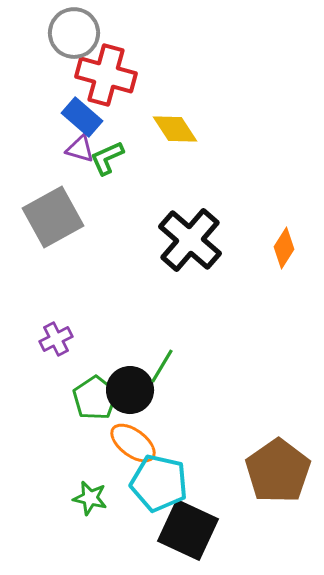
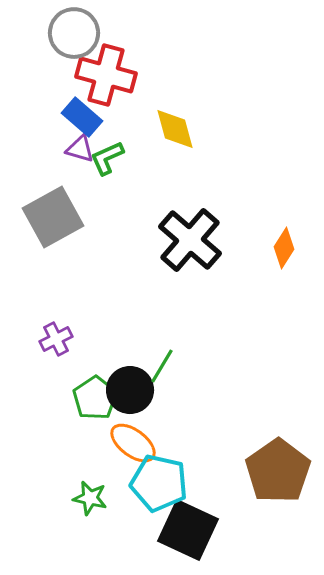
yellow diamond: rotated 18 degrees clockwise
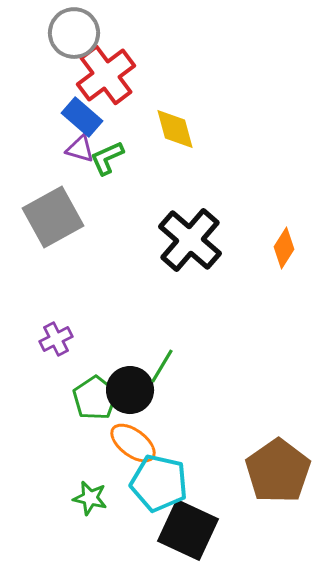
red cross: rotated 38 degrees clockwise
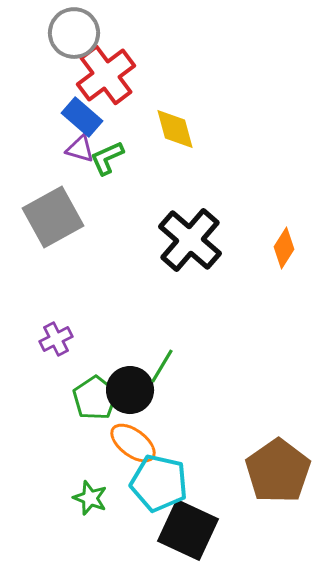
green star: rotated 8 degrees clockwise
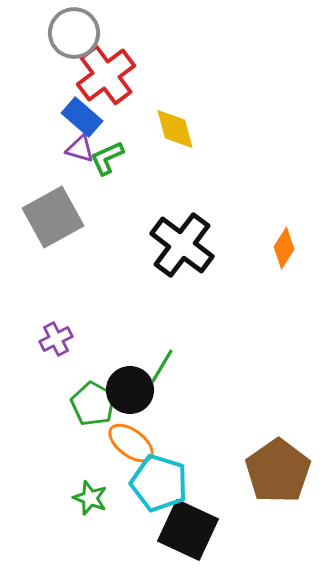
black cross: moved 8 px left, 5 px down; rotated 4 degrees counterclockwise
green pentagon: moved 2 px left, 6 px down; rotated 9 degrees counterclockwise
orange ellipse: moved 2 px left
cyan pentagon: rotated 4 degrees clockwise
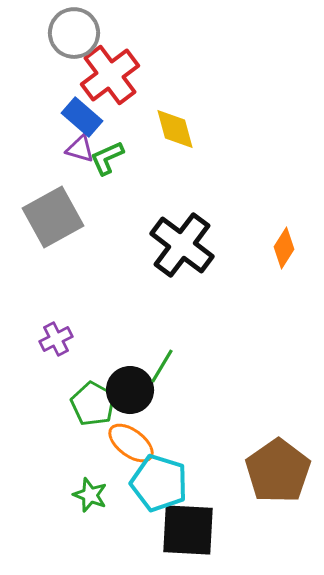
red cross: moved 4 px right
green star: moved 3 px up
black square: rotated 22 degrees counterclockwise
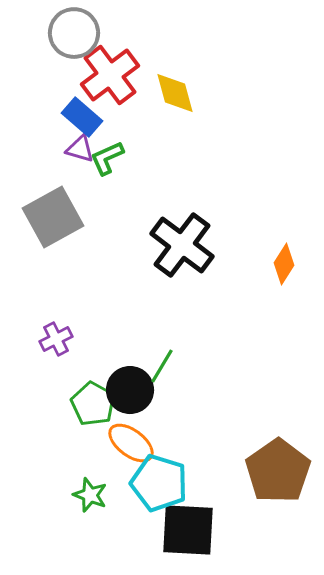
yellow diamond: moved 36 px up
orange diamond: moved 16 px down
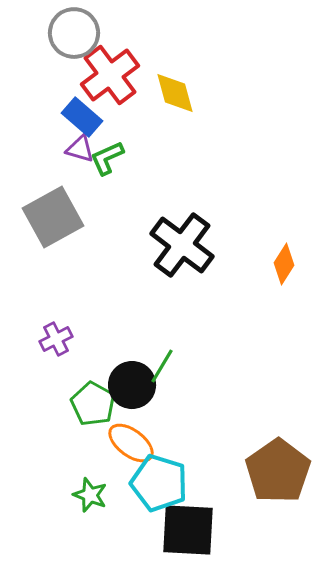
black circle: moved 2 px right, 5 px up
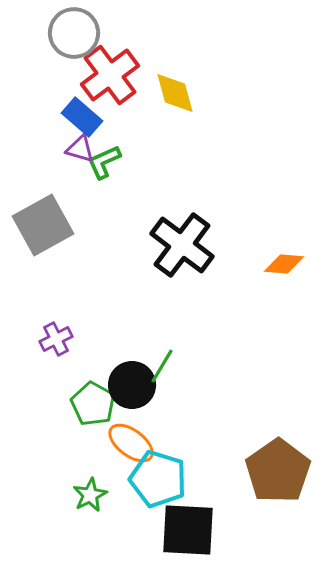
green L-shape: moved 3 px left, 4 px down
gray square: moved 10 px left, 8 px down
orange diamond: rotated 63 degrees clockwise
cyan pentagon: moved 1 px left, 4 px up
green star: rotated 24 degrees clockwise
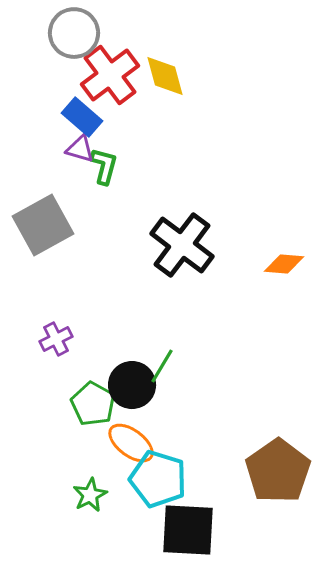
yellow diamond: moved 10 px left, 17 px up
green L-shape: moved 4 px down; rotated 129 degrees clockwise
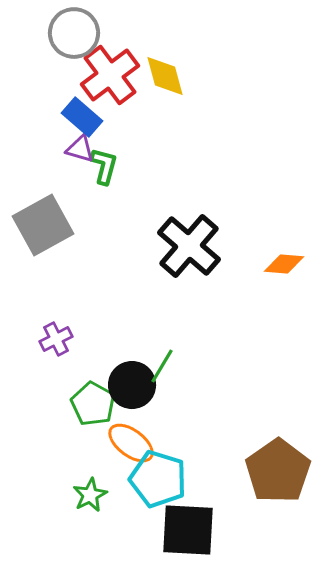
black cross: moved 7 px right, 1 px down; rotated 4 degrees clockwise
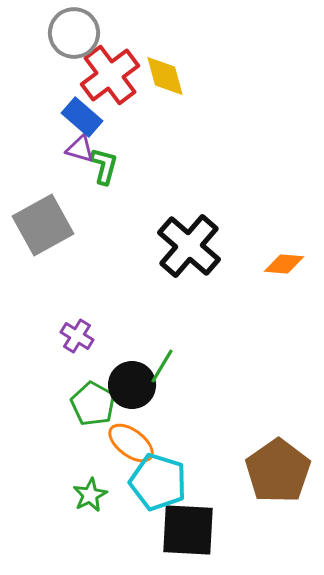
purple cross: moved 21 px right, 3 px up; rotated 32 degrees counterclockwise
cyan pentagon: moved 3 px down
